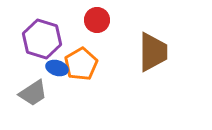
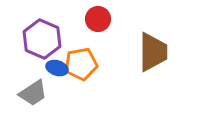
red circle: moved 1 px right, 1 px up
purple hexagon: rotated 6 degrees clockwise
orange pentagon: rotated 20 degrees clockwise
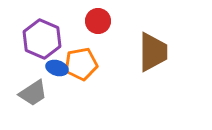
red circle: moved 2 px down
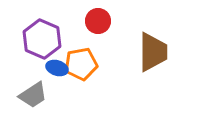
gray trapezoid: moved 2 px down
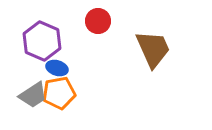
purple hexagon: moved 2 px down
brown trapezoid: moved 3 px up; rotated 24 degrees counterclockwise
orange pentagon: moved 22 px left, 29 px down
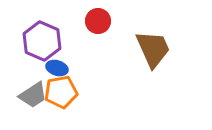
orange pentagon: moved 2 px right, 1 px up
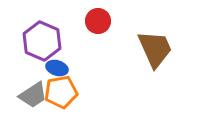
brown trapezoid: moved 2 px right
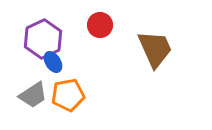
red circle: moved 2 px right, 4 px down
purple hexagon: moved 1 px right, 2 px up; rotated 12 degrees clockwise
blue ellipse: moved 4 px left, 6 px up; rotated 40 degrees clockwise
orange pentagon: moved 7 px right, 3 px down
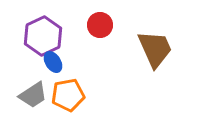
purple hexagon: moved 3 px up
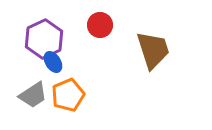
purple hexagon: moved 1 px right, 3 px down
brown trapezoid: moved 2 px left, 1 px down; rotated 6 degrees clockwise
orange pentagon: rotated 12 degrees counterclockwise
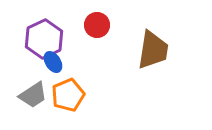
red circle: moved 3 px left
brown trapezoid: rotated 27 degrees clockwise
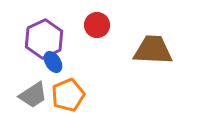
brown trapezoid: rotated 96 degrees counterclockwise
